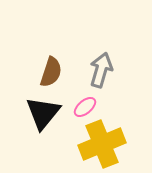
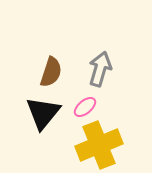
gray arrow: moved 1 px left, 1 px up
yellow cross: moved 3 px left, 1 px down
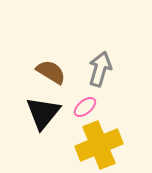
brown semicircle: rotated 76 degrees counterclockwise
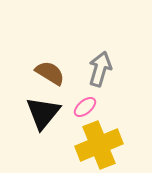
brown semicircle: moved 1 px left, 1 px down
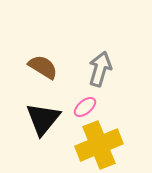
brown semicircle: moved 7 px left, 6 px up
black triangle: moved 6 px down
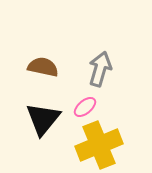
brown semicircle: rotated 20 degrees counterclockwise
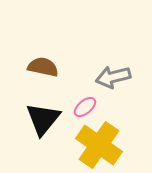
gray arrow: moved 13 px right, 8 px down; rotated 120 degrees counterclockwise
yellow cross: rotated 33 degrees counterclockwise
